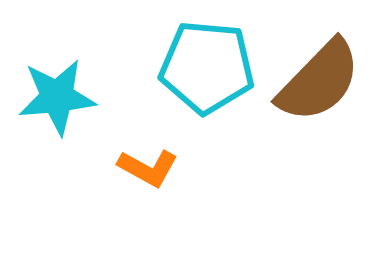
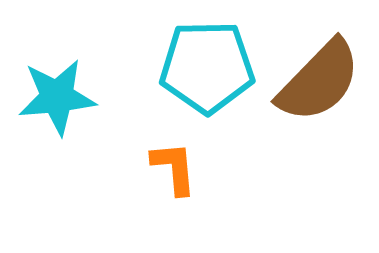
cyan pentagon: rotated 6 degrees counterclockwise
orange L-shape: moved 26 px right; rotated 124 degrees counterclockwise
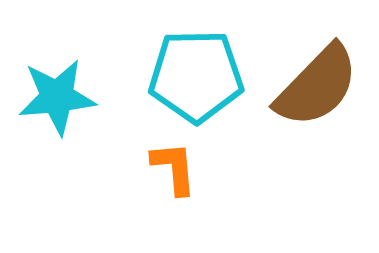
cyan pentagon: moved 11 px left, 9 px down
brown semicircle: moved 2 px left, 5 px down
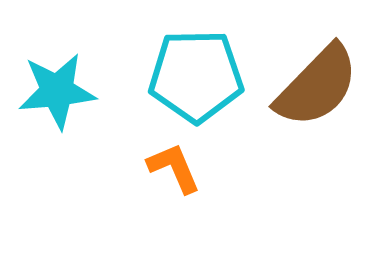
cyan star: moved 6 px up
orange L-shape: rotated 18 degrees counterclockwise
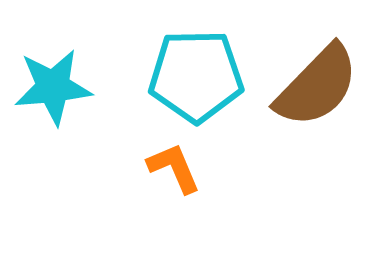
cyan star: moved 4 px left, 4 px up
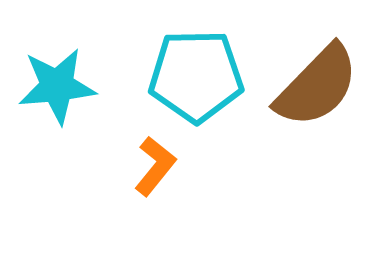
cyan star: moved 4 px right, 1 px up
orange L-shape: moved 19 px left, 2 px up; rotated 62 degrees clockwise
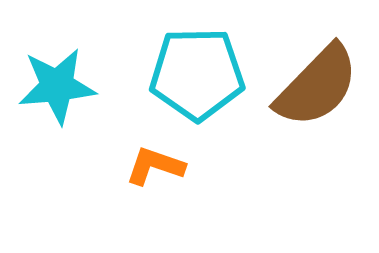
cyan pentagon: moved 1 px right, 2 px up
orange L-shape: rotated 110 degrees counterclockwise
